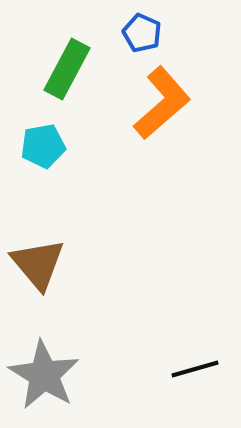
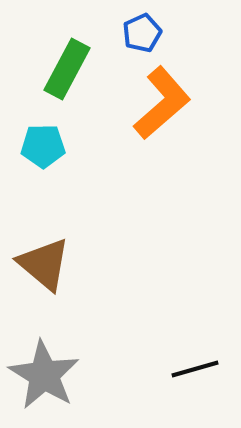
blue pentagon: rotated 24 degrees clockwise
cyan pentagon: rotated 9 degrees clockwise
brown triangle: moved 6 px right; rotated 10 degrees counterclockwise
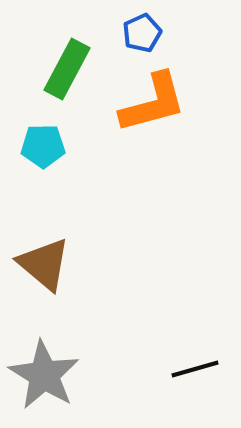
orange L-shape: moved 9 px left; rotated 26 degrees clockwise
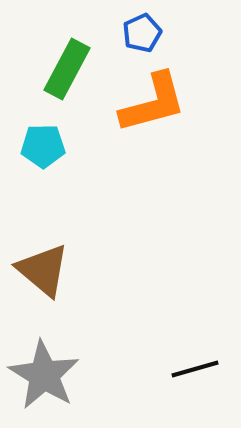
brown triangle: moved 1 px left, 6 px down
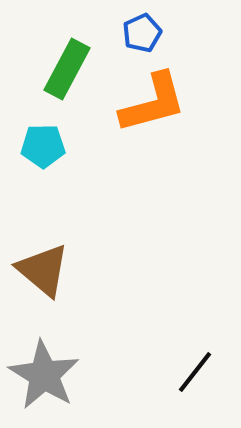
black line: moved 3 px down; rotated 36 degrees counterclockwise
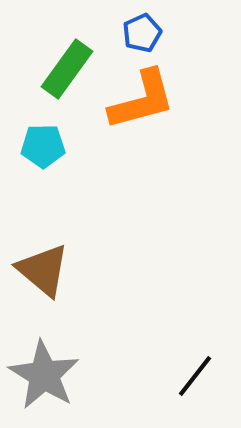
green rectangle: rotated 8 degrees clockwise
orange L-shape: moved 11 px left, 3 px up
black line: moved 4 px down
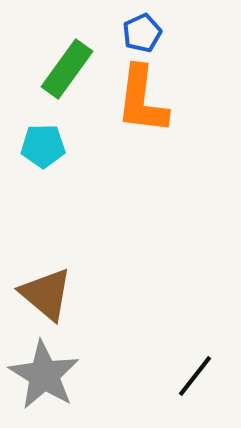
orange L-shape: rotated 112 degrees clockwise
brown triangle: moved 3 px right, 24 px down
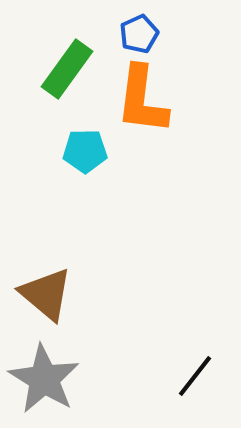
blue pentagon: moved 3 px left, 1 px down
cyan pentagon: moved 42 px right, 5 px down
gray star: moved 4 px down
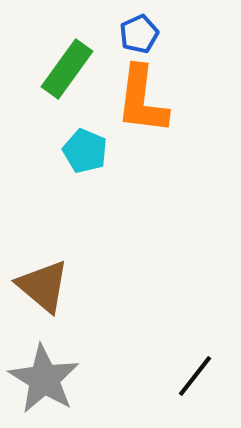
cyan pentagon: rotated 24 degrees clockwise
brown triangle: moved 3 px left, 8 px up
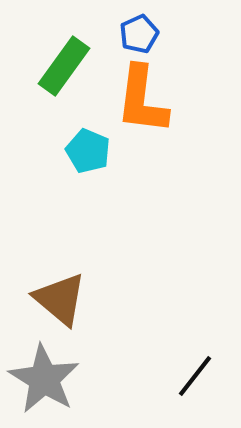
green rectangle: moved 3 px left, 3 px up
cyan pentagon: moved 3 px right
brown triangle: moved 17 px right, 13 px down
